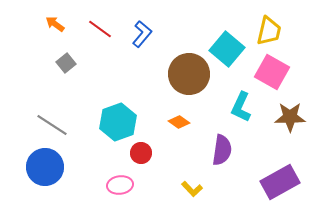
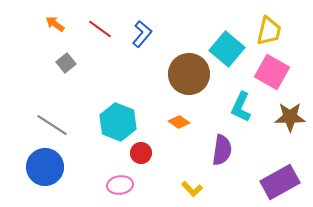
cyan hexagon: rotated 18 degrees counterclockwise
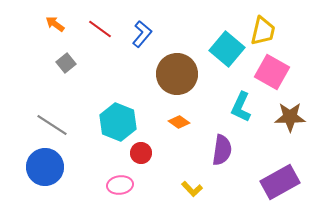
yellow trapezoid: moved 6 px left
brown circle: moved 12 px left
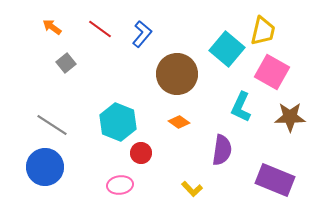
orange arrow: moved 3 px left, 3 px down
purple rectangle: moved 5 px left, 2 px up; rotated 51 degrees clockwise
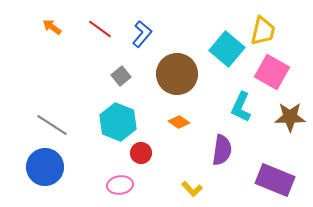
gray square: moved 55 px right, 13 px down
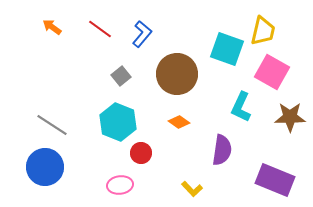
cyan square: rotated 20 degrees counterclockwise
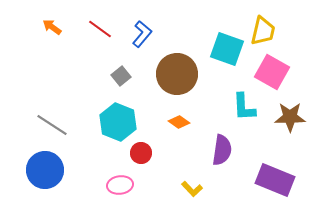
cyan L-shape: moved 3 px right; rotated 28 degrees counterclockwise
blue circle: moved 3 px down
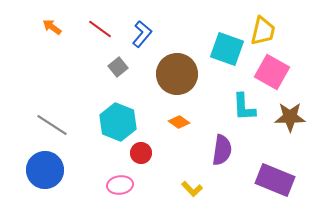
gray square: moved 3 px left, 9 px up
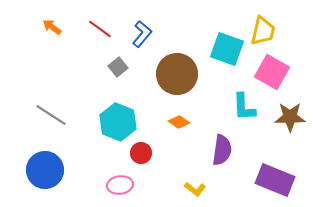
gray line: moved 1 px left, 10 px up
yellow L-shape: moved 3 px right; rotated 10 degrees counterclockwise
